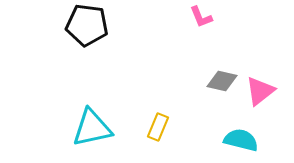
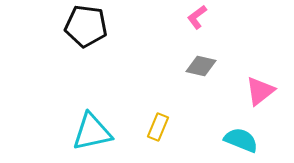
pink L-shape: moved 4 px left; rotated 75 degrees clockwise
black pentagon: moved 1 px left, 1 px down
gray diamond: moved 21 px left, 15 px up
cyan triangle: moved 4 px down
cyan semicircle: rotated 8 degrees clockwise
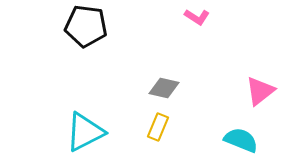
pink L-shape: rotated 110 degrees counterclockwise
gray diamond: moved 37 px left, 22 px down
cyan triangle: moved 7 px left; rotated 15 degrees counterclockwise
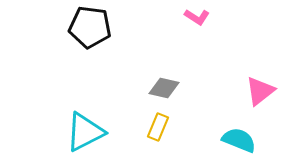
black pentagon: moved 4 px right, 1 px down
cyan semicircle: moved 2 px left
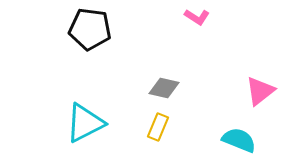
black pentagon: moved 2 px down
cyan triangle: moved 9 px up
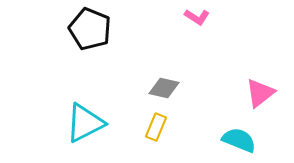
black pentagon: rotated 15 degrees clockwise
pink triangle: moved 2 px down
yellow rectangle: moved 2 px left
